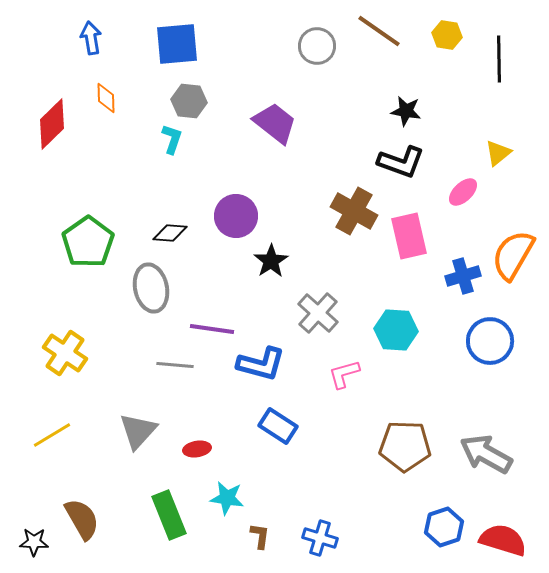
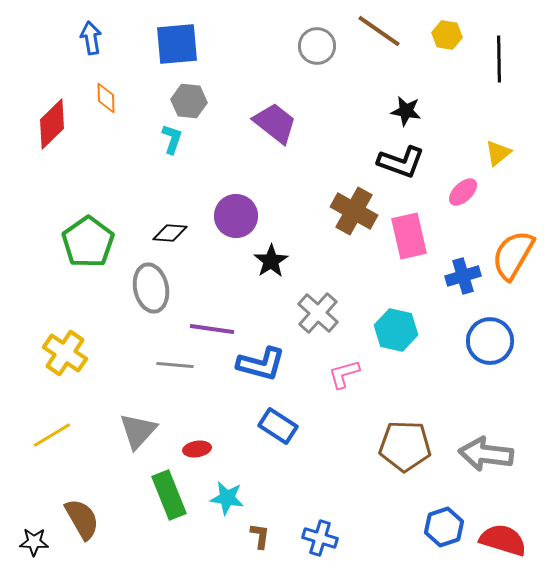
cyan hexagon at (396, 330): rotated 9 degrees clockwise
gray arrow at (486, 454): rotated 22 degrees counterclockwise
green rectangle at (169, 515): moved 20 px up
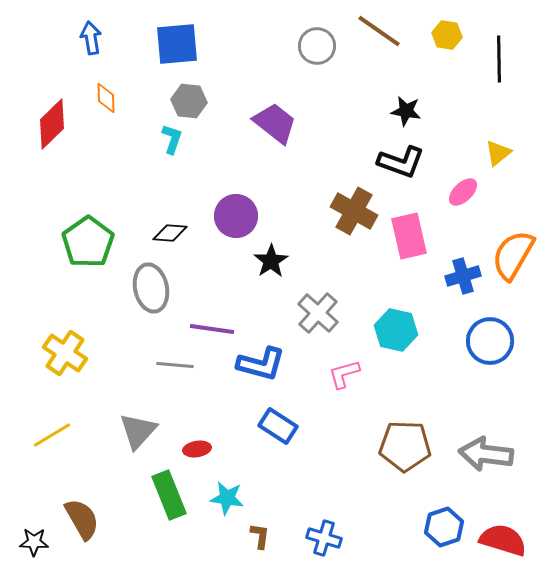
blue cross at (320, 538): moved 4 px right
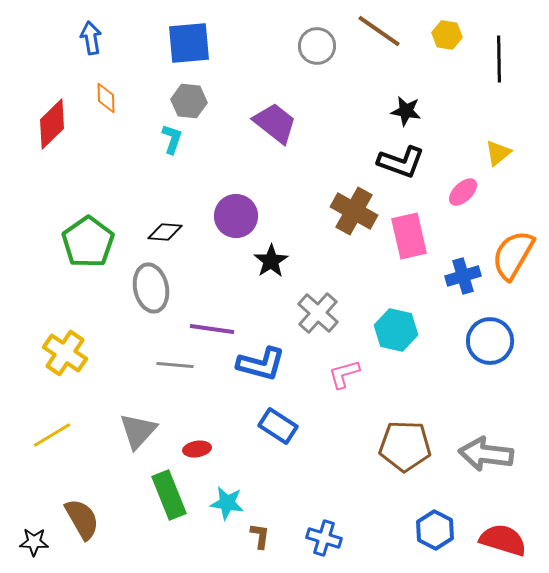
blue square at (177, 44): moved 12 px right, 1 px up
black diamond at (170, 233): moved 5 px left, 1 px up
cyan star at (227, 498): moved 5 px down
blue hexagon at (444, 527): moved 9 px left, 3 px down; rotated 15 degrees counterclockwise
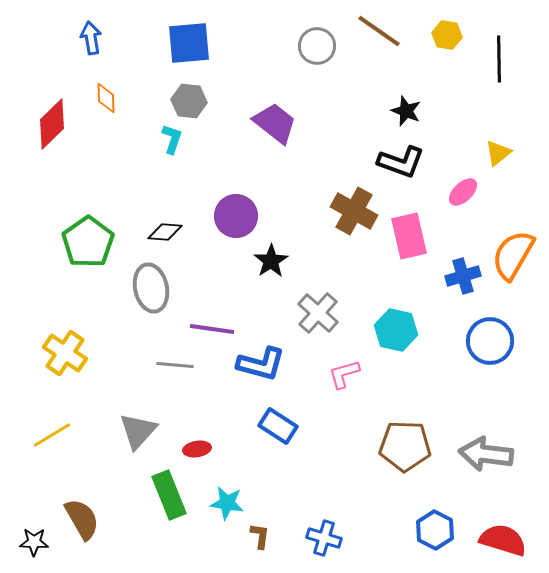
black star at (406, 111): rotated 12 degrees clockwise
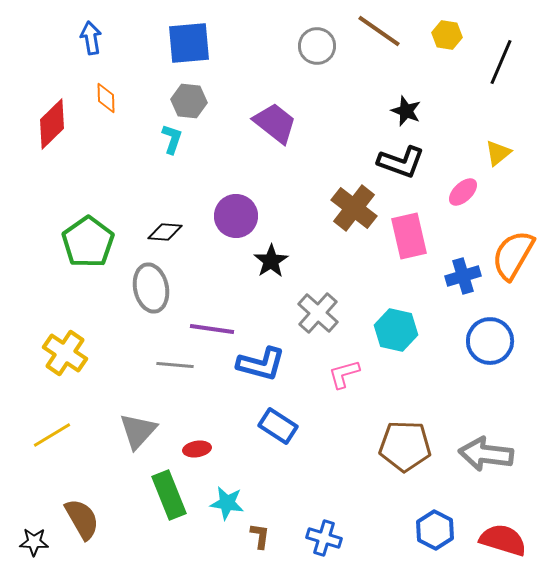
black line at (499, 59): moved 2 px right, 3 px down; rotated 24 degrees clockwise
brown cross at (354, 211): moved 3 px up; rotated 9 degrees clockwise
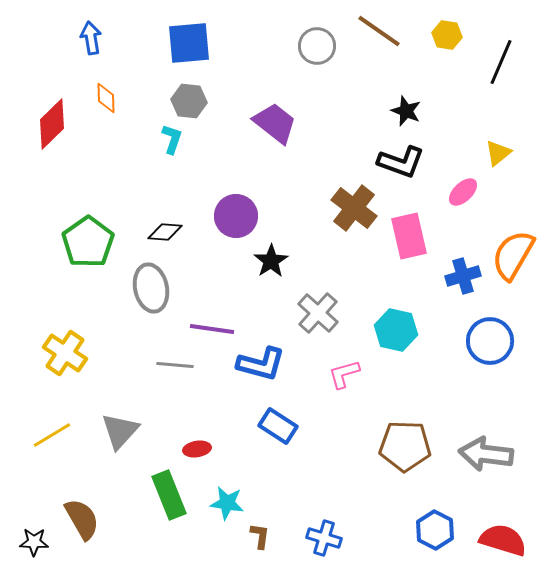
gray triangle at (138, 431): moved 18 px left
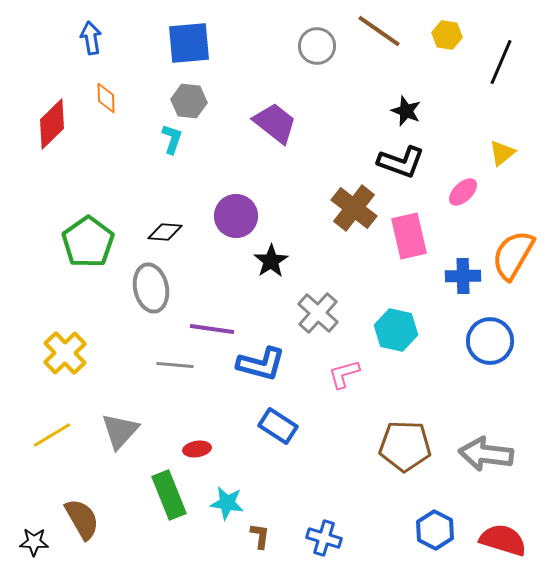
yellow triangle at (498, 153): moved 4 px right
blue cross at (463, 276): rotated 16 degrees clockwise
yellow cross at (65, 353): rotated 12 degrees clockwise
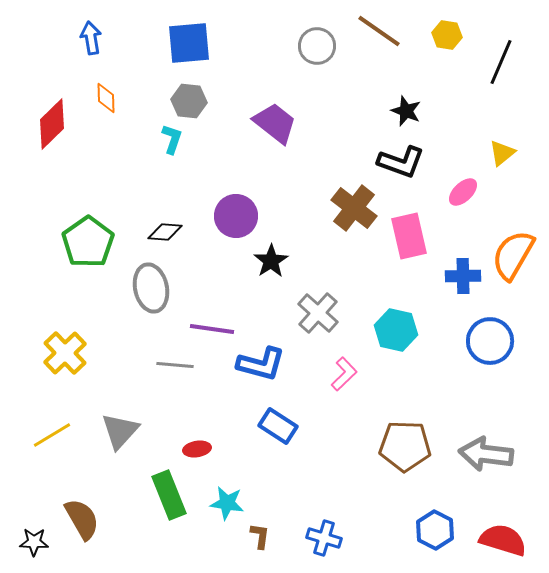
pink L-shape at (344, 374): rotated 152 degrees clockwise
